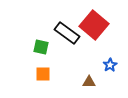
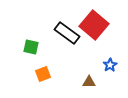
green square: moved 10 px left
orange square: rotated 21 degrees counterclockwise
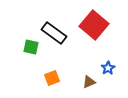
black rectangle: moved 13 px left
blue star: moved 2 px left, 3 px down
orange square: moved 9 px right, 4 px down
brown triangle: rotated 24 degrees counterclockwise
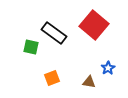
brown triangle: rotated 32 degrees clockwise
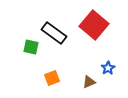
brown triangle: rotated 32 degrees counterclockwise
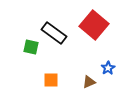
orange square: moved 1 px left, 2 px down; rotated 21 degrees clockwise
